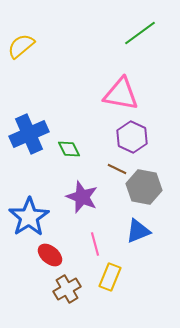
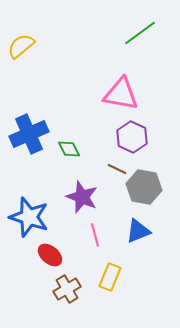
blue star: rotated 21 degrees counterclockwise
pink line: moved 9 px up
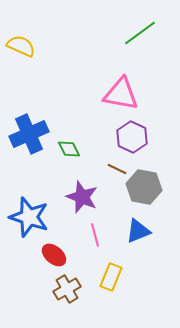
yellow semicircle: rotated 64 degrees clockwise
red ellipse: moved 4 px right
yellow rectangle: moved 1 px right
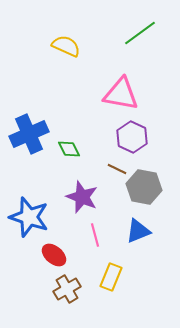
yellow semicircle: moved 45 px right
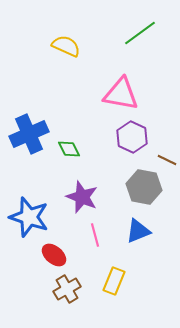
brown line: moved 50 px right, 9 px up
yellow rectangle: moved 3 px right, 4 px down
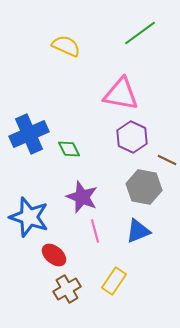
pink line: moved 4 px up
yellow rectangle: rotated 12 degrees clockwise
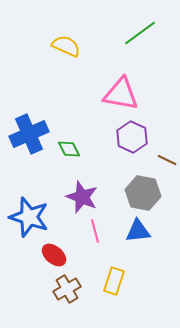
gray hexagon: moved 1 px left, 6 px down
blue triangle: rotated 16 degrees clockwise
yellow rectangle: rotated 16 degrees counterclockwise
